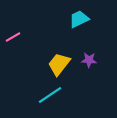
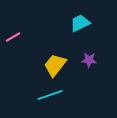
cyan trapezoid: moved 1 px right, 4 px down
yellow trapezoid: moved 4 px left, 1 px down
cyan line: rotated 15 degrees clockwise
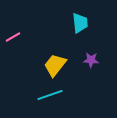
cyan trapezoid: rotated 110 degrees clockwise
purple star: moved 2 px right
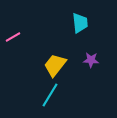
cyan line: rotated 40 degrees counterclockwise
